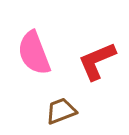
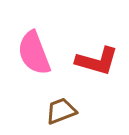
red L-shape: rotated 141 degrees counterclockwise
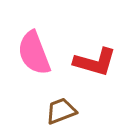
red L-shape: moved 2 px left, 1 px down
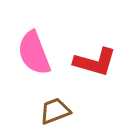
brown trapezoid: moved 6 px left
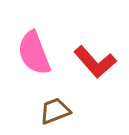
red L-shape: rotated 33 degrees clockwise
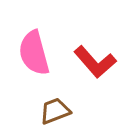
pink semicircle: rotated 6 degrees clockwise
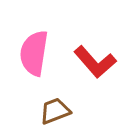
pink semicircle: rotated 24 degrees clockwise
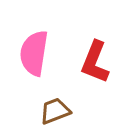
red L-shape: rotated 63 degrees clockwise
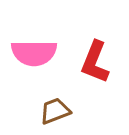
pink semicircle: rotated 99 degrees counterclockwise
